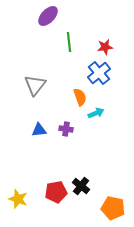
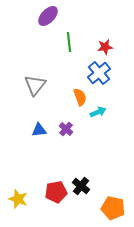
cyan arrow: moved 2 px right, 1 px up
purple cross: rotated 32 degrees clockwise
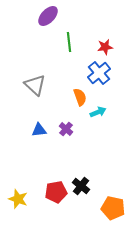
gray triangle: rotated 25 degrees counterclockwise
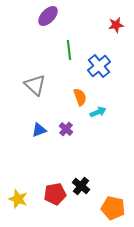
green line: moved 8 px down
red star: moved 11 px right, 22 px up
blue cross: moved 7 px up
blue triangle: rotated 14 degrees counterclockwise
red pentagon: moved 1 px left, 2 px down
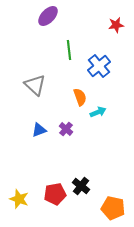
yellow star: moved 1 px right
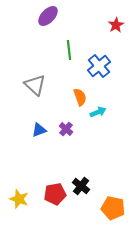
red star: rotated 21 degrees counterclockwise
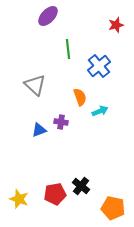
red star: rotated 14 degrees clockwise
green line: moved 1 px left, 1 px up
cyan arrow: moved 2 px right, 1 px up
purple cross: moved 5 px left, 7 px up; rotated 32 degrees counterclockwise
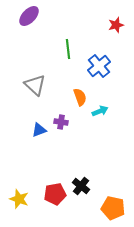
purple ellipse: moved 19 px left
